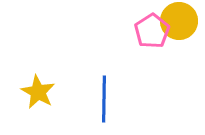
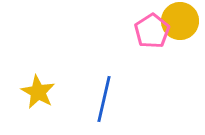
yellow circle: moved 1 px right
blue line: rotated 12 degrees clockwise
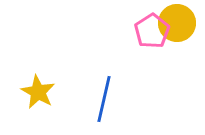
yellow circle: moved 3 px left, 2 px down
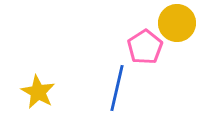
pink pentagon: moved 7 px left, 16 px down
blue line: moved 13 px right, 11 px up
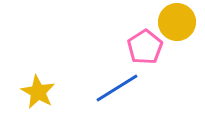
yellow circle: moved 1 px up
blue line: rotated 45 degrees clockwise
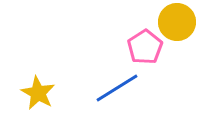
yellow star: moved 1 px down
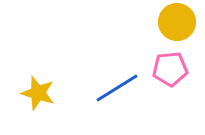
pink pentagon: moved 25 px right, 22 px down; rotated 28 degrees clockwise
yellow star: rotated 12 degrees counterclockwise
